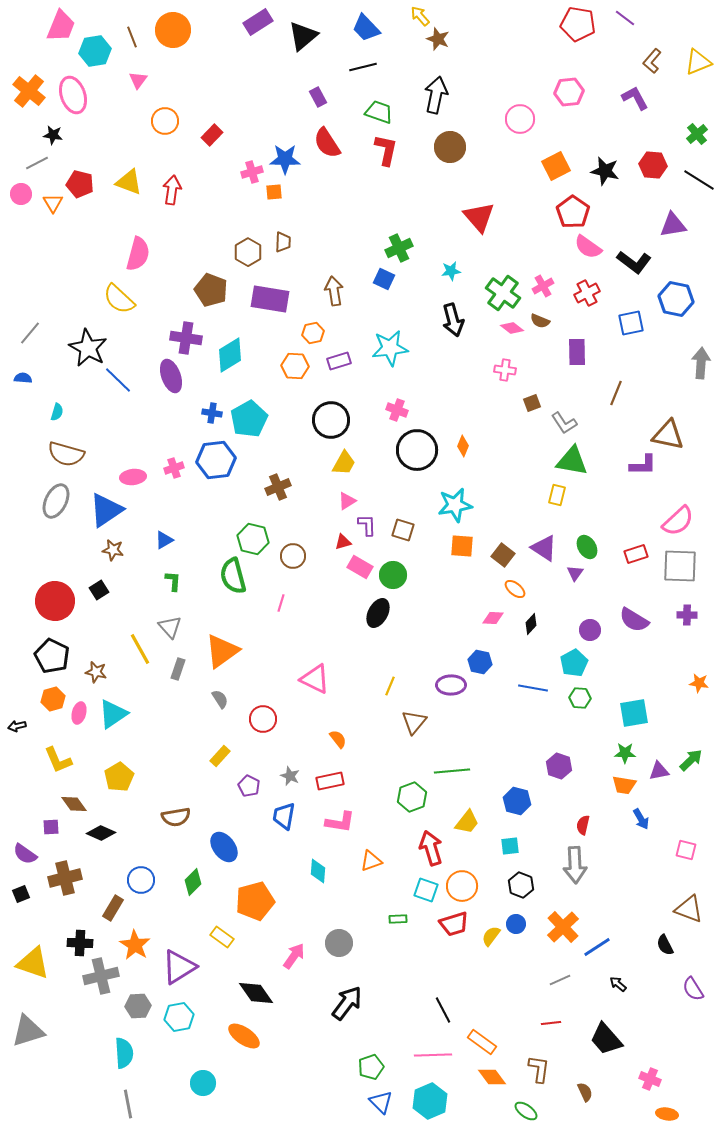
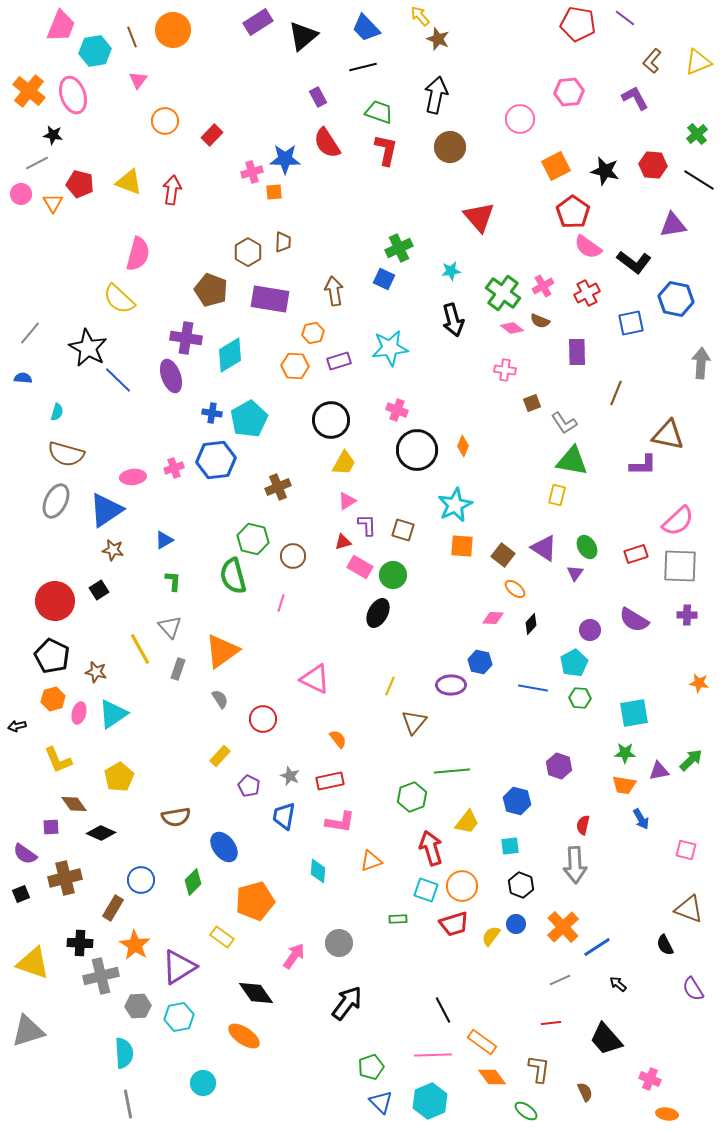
cyan star at (455, 505): rotated 16 degrees counterclockwise
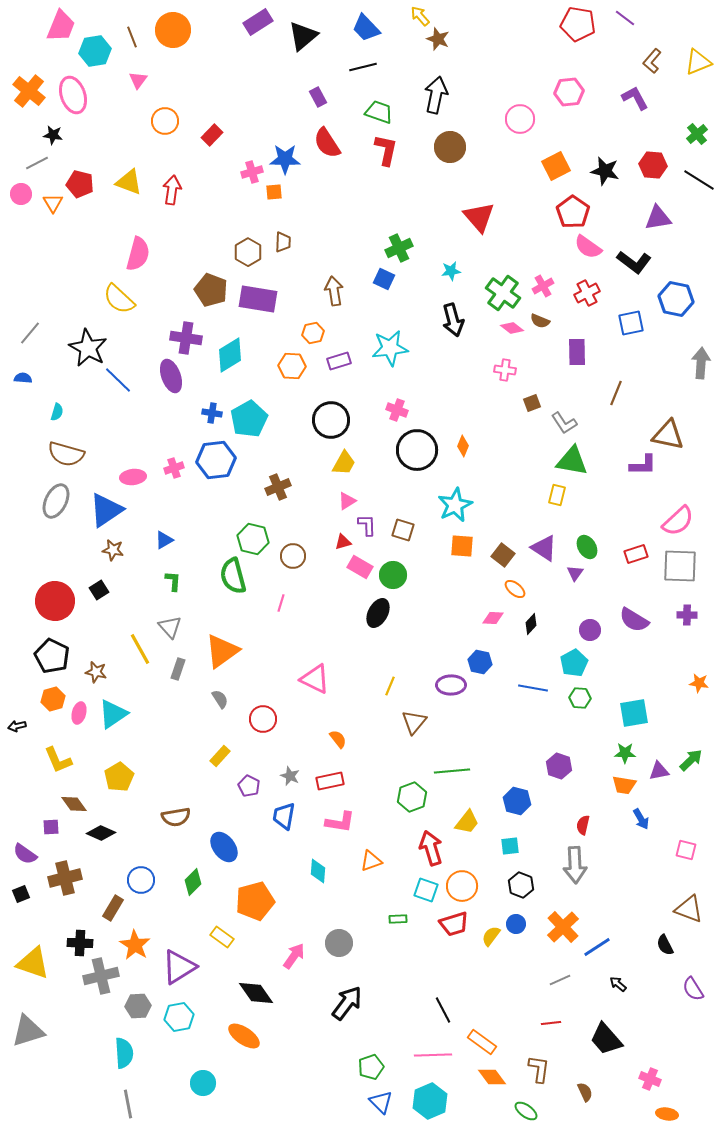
purple triangle at (673, 225): moved 15 px left, 7 px up
purple rectangle at (270, 299): moved 12 px left
orange hexagon at (295, 366): moved 3 px left
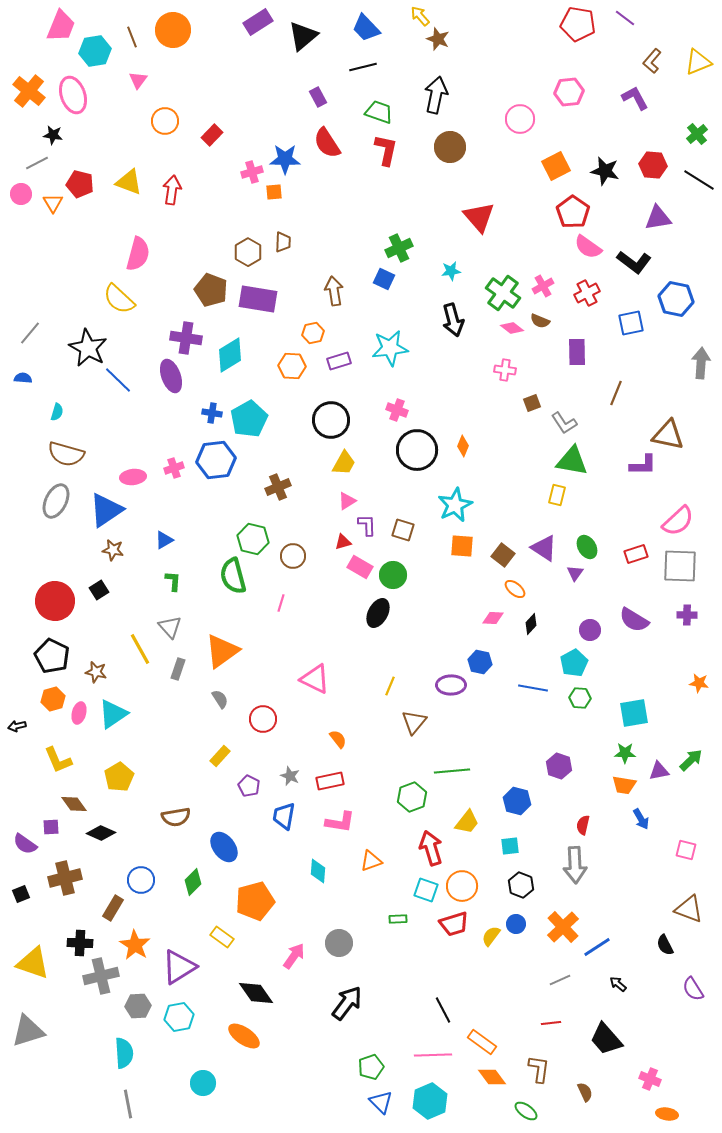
purple semicircle at (25, 854): moved 10 px up
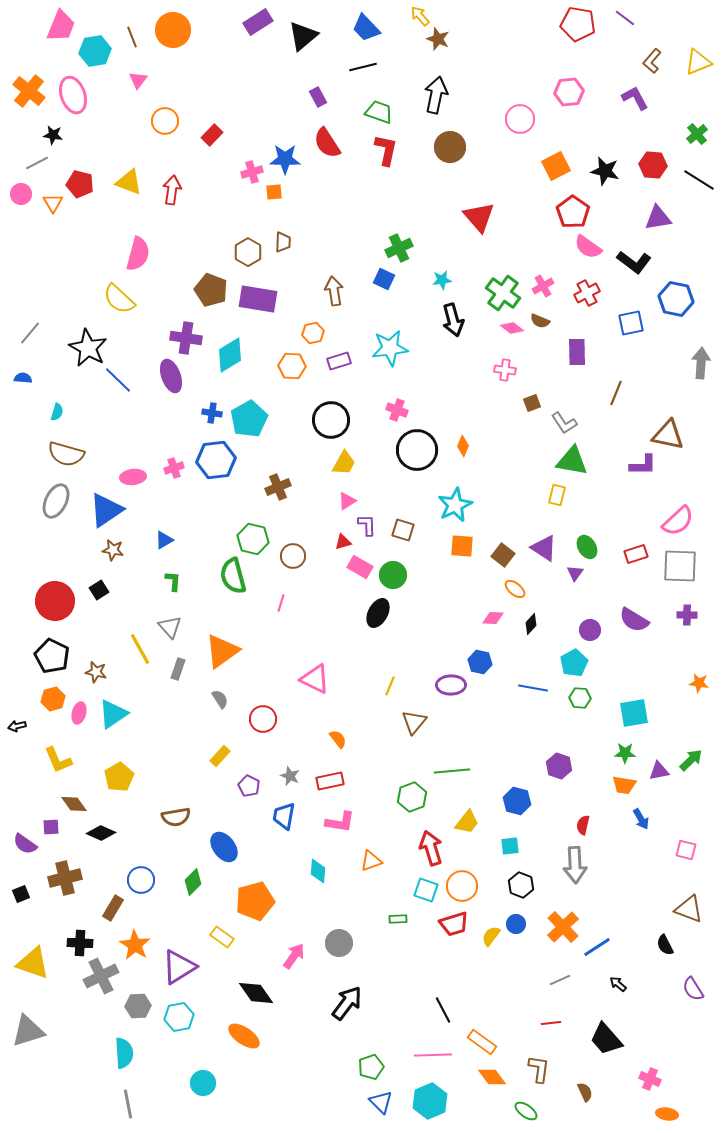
cyan star at (451, 271): moved 9 px left, 9 px down
gray cross at (101, 976): rotated 12 degrees counterclockwise
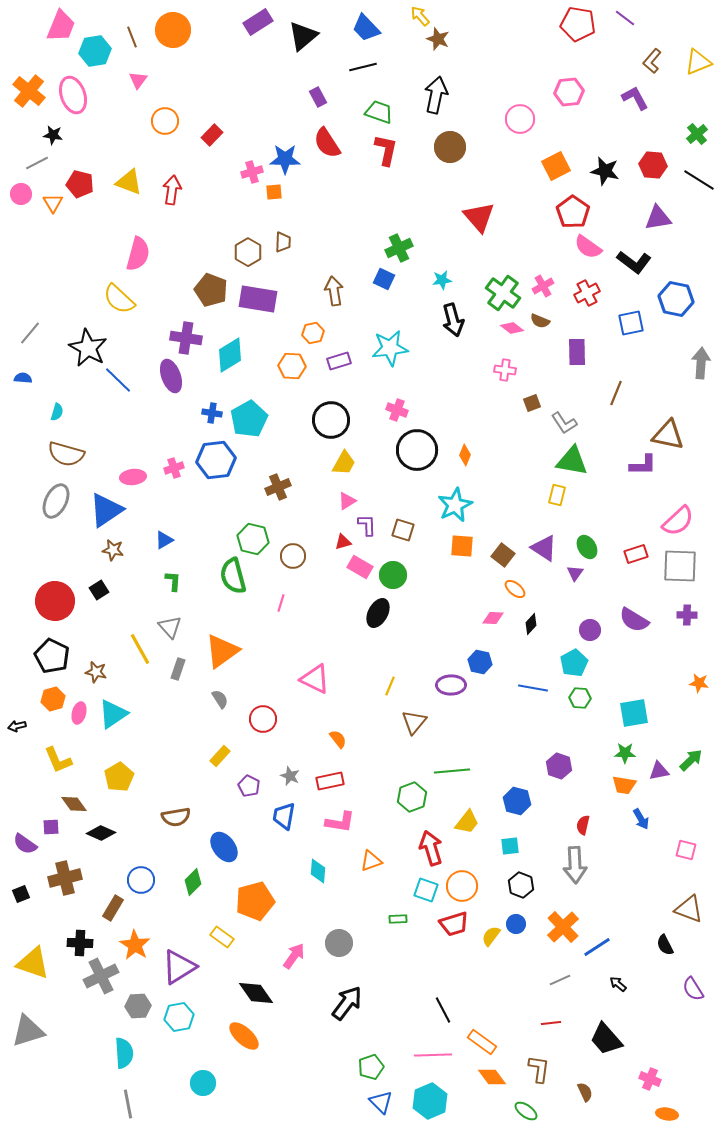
orange diamond at (463, 446): moved 2 px right, 9 px down
orange ellipse at (244, 1036): rotated 8 degrees clockwise
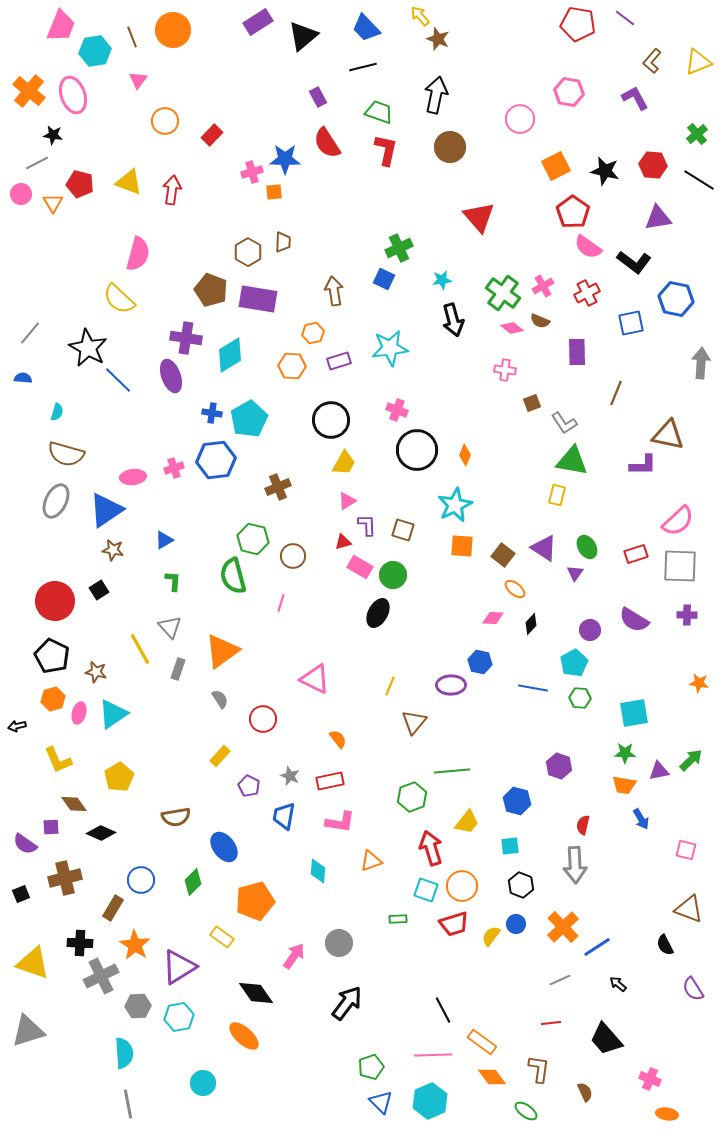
pink hexagon at (569, 92): rotated 16 degrees clockwise
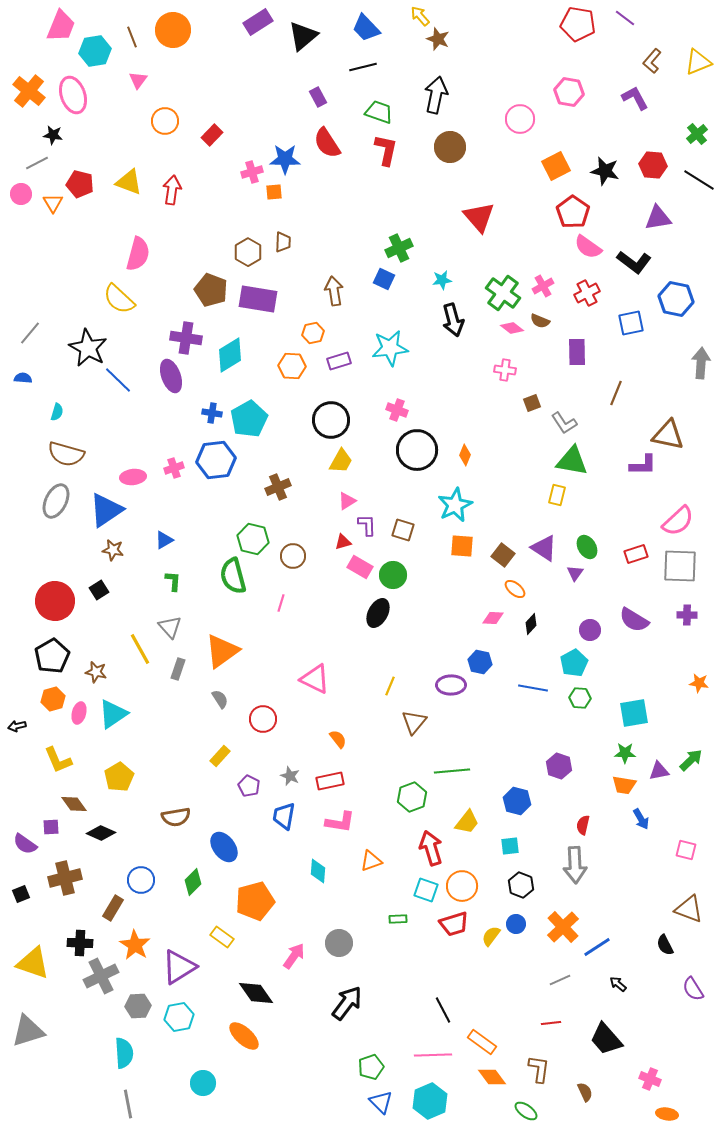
yellow trapezoid at (344, 463): moved 3 px left, 2 px up
black pentagon at (52, 656): rotated 16 degrees clockwise
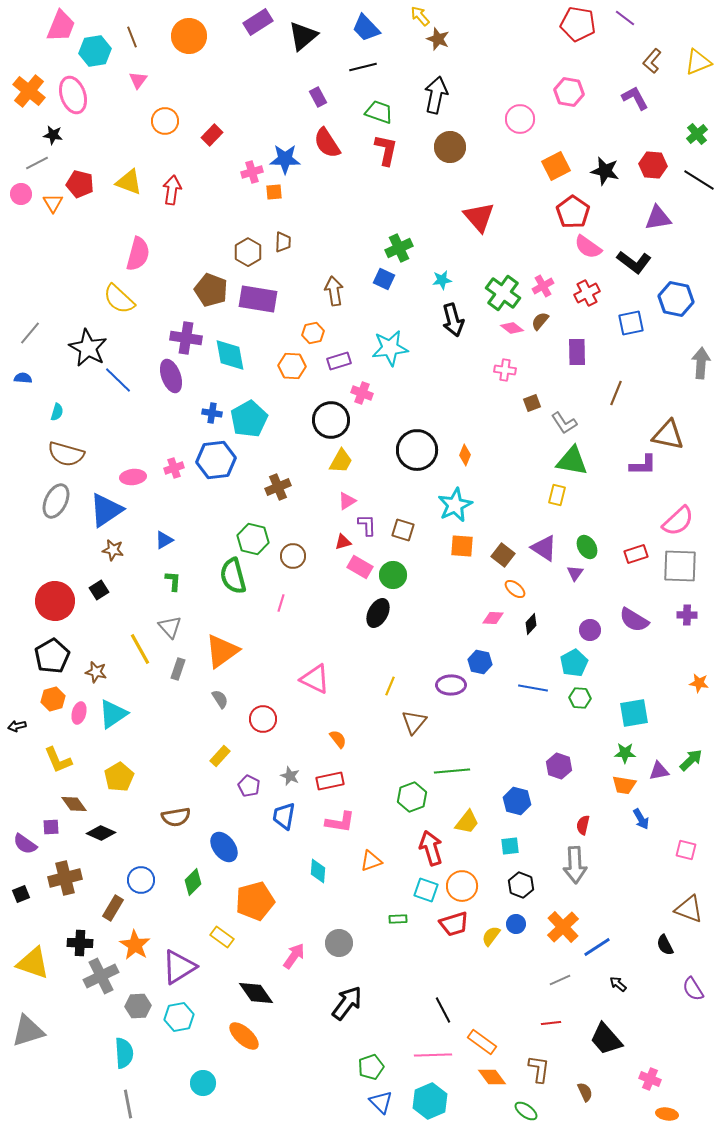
orange circle at (173, 30): moved 16 px right, 6 px down
brown semicircle at (540, 321): rotated 108 degrees clockwise
cyan diamond at (230, 355): rotated 69 degrees counterclockwise
pink cross at (397, 410): moved 35 px left, 17 px up
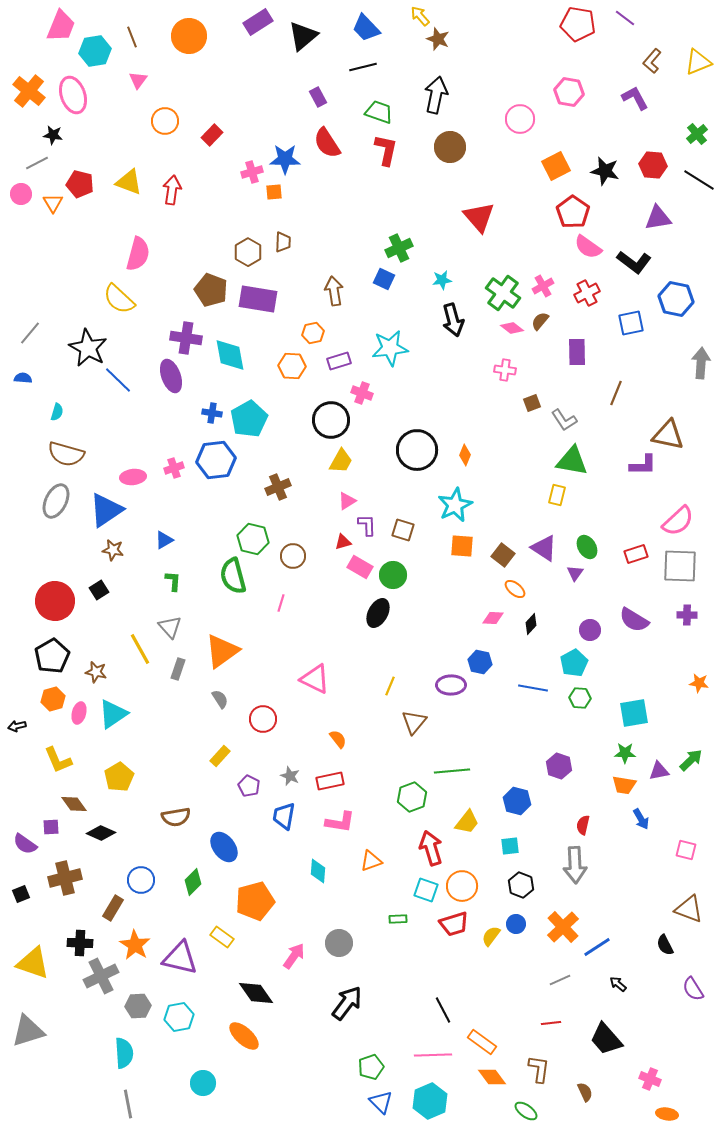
gray L-shape at (564, 423): moved 3 px up
purple triangle at (179, 967): moved 1 px right, 9 px up; rotated 45 degrees clockwise
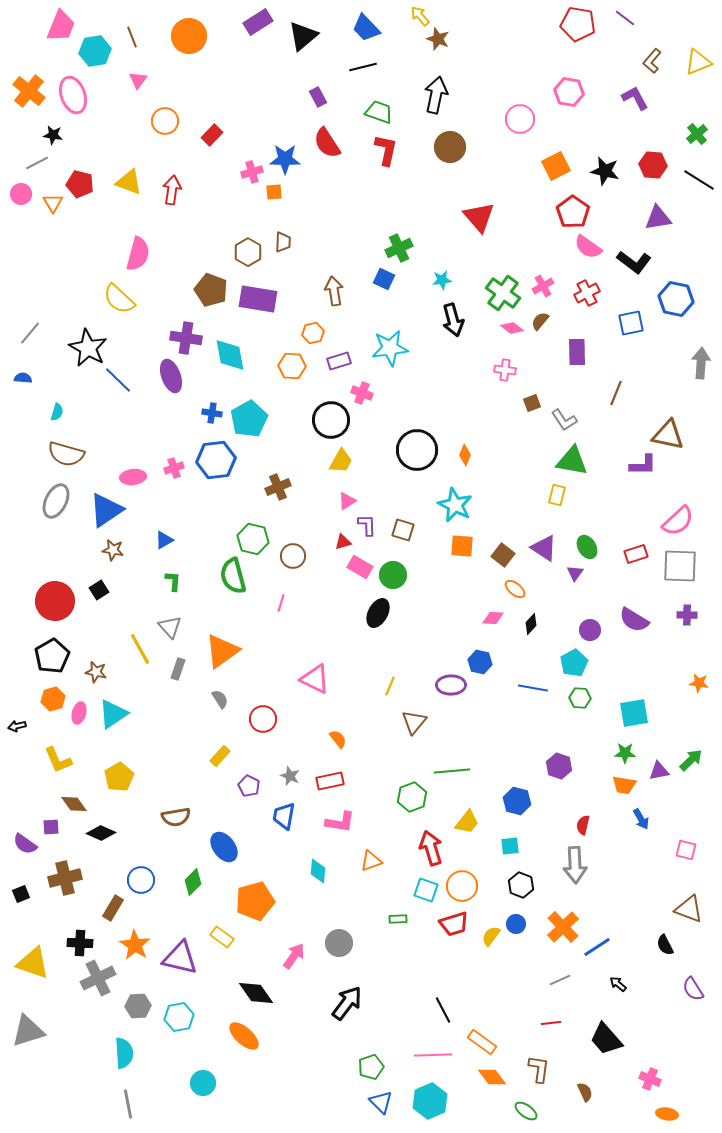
cyan star at (455, 505): rotated 20 degrees counterclockwise
gray cross at (101, 976): moved 3 px left, 2 px down
